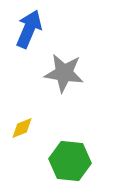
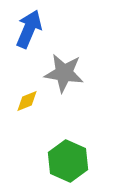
yellow diamond: moved 5 px right, 27 px up
green hexagon: moved 2 px left; rotated 18 degrees clockwise
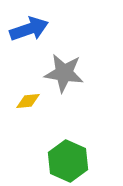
blue arrow: rotated 48 degrees clockwise
yellow diamond: moved 1 px right; rotated 15 degrees clockwise
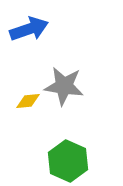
gray star: moved 13 px down
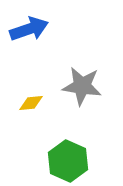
gray star: moved 18 px right
yellow diamond: moved 3 px right, 2 px down
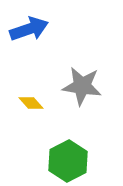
yellow diamond: rotated 55 degrees clockwise
green hexagon: rotated 9 degrees clockwise
